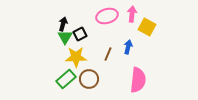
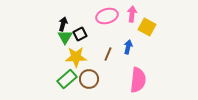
green rectangle: moved 1 px right
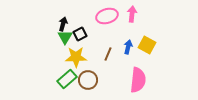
yellow square: moved 18 px down
brown circle: moved 1 px left, 1 px down
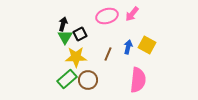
pink arrow: rotated 147 degrees counterclockwise
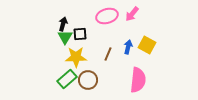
black square: rotated 24 degrees clockwise
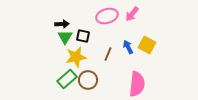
black arrow: moved 1 px left; rotated 72 degrees clockwise
black square: moved 3 px right, 2 px down; rotated 16 degrees clockwise
blue arrow: rotated 40 degrees counterclockwise
yellow star: rotated 10 degrees counterclockwise
pink semicircle: moved 1 px left, 4 px down
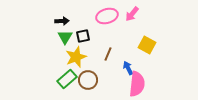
black arrow: moved 3 px up
black square: rotated 24 degrees counterclockwise
blue arrow: moved 21 px down
yellow star: rotated 10 degrees counterclockwise
